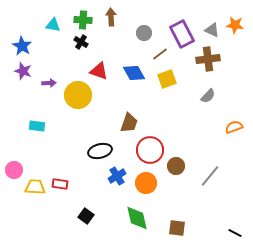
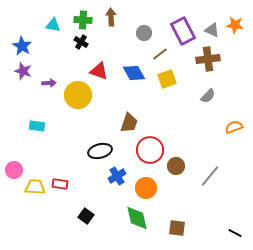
purple rectangle: moved 1 px right, 3 px up
orange circle: moved 5 px down
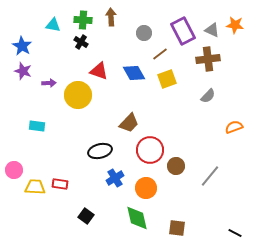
brown trapezoid: rotated 25 degrees clockwise
blue cross: moved 2 px left, 2 px down
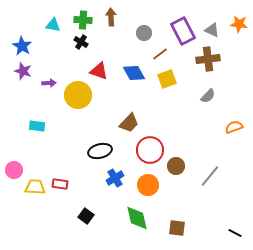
orange star: moved 4 px right, 1 px up
orange circle: moved 2 px right, 3 px up
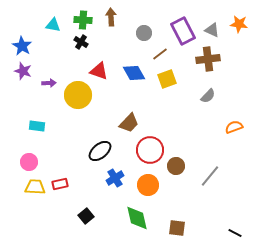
black ellipse: rotated 25 degrees counterclockwise
pink circle: moved 15 px right, 8 px up
red rectangle: rotated 21 degrees counterclockwise
black square: rotated 14 degrees clockwise
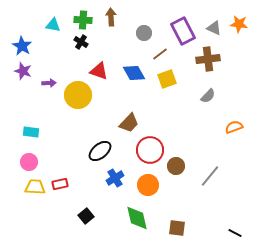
gray triangle: moved 2 px right, 2 px up
cyan rectangle: moved 6 px left, 6 px down
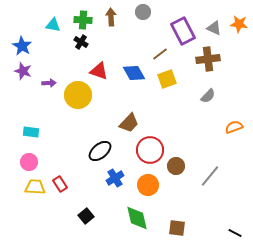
gray circle: moved 1 px left, 21 px up
red rectangle: rotated 70 degrees clockwise
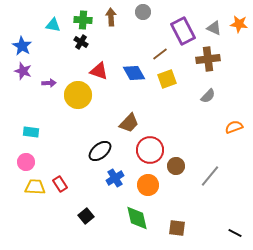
pink circle: moved 3 px left
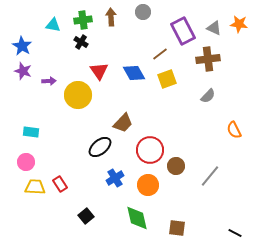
green cross: rotated 12 degrees counterclockwise
red triangle: rotated 36 degrees clockwise
purple arrow: moved 2 px up
brown trapezoid: moved 6 px left
orange semicircle: moved 3 px down; rotated 96 degrees counterclockwise
black ellipse: moved 4 px up
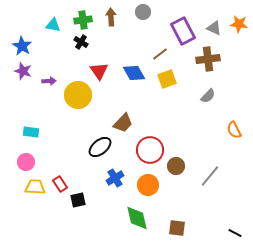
black square: moved 8 px left, 16 px up; rotated 28 degrees clockwise
